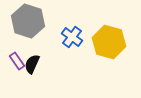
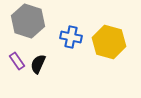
blue cross: moved 1 px left; rotated 25 degrees counterclockwise
black semicircle: moved 6 px right
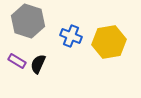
blue cross: moved 1 px up; rotated 10 degrees clockwise
yellow hexagon: rotated 24 degrees counterclockwise
purple rectangle: rotated 24 degrees counterclockwise
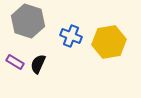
purple rectangle: moved 2 px left, 1 px down
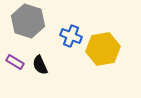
yellow hexagon: moved 6 px left, 7 px down
black semicircle: moved 2 px right, 1 px down; rotated 48 degrees counterclockwise
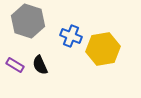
purple rectangle: moved 3 px down
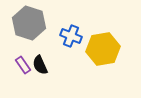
gray hexagon: moved 1 px right, 2 px down
purple rectangle: moved 8 px right; rotated 24 degrees clockwise
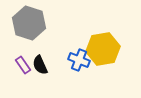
blue cross: moved 8 px right, 24 px down
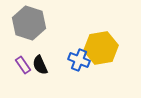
yellow hexagon: moved 2 px left, 1 px up
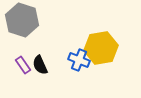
gray hexagon: moved 7 px left, 3 px up
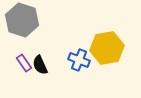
yellow hexagon: moved 6 px right
purple rectangle: moved 1 px right, 2 px up
